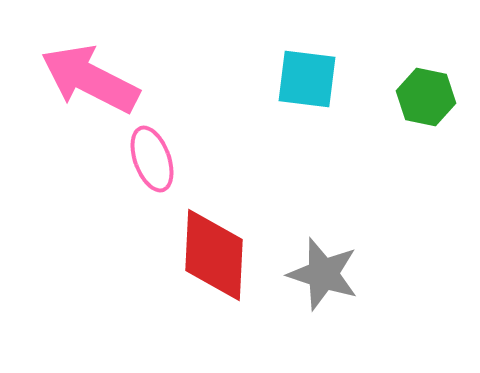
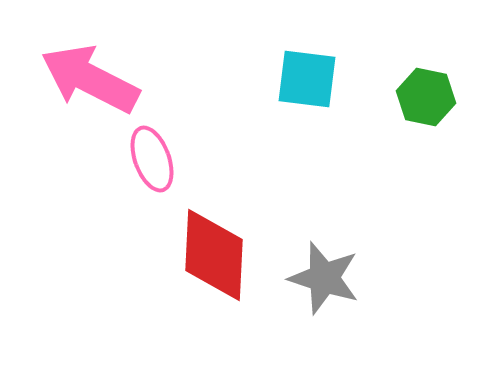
gray star: moved 1 px right, 4 px down
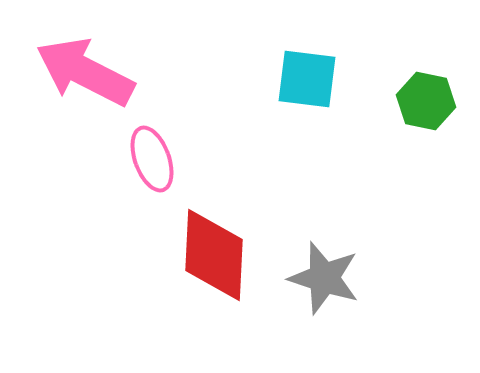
pink arrow: moved 5 px left, 7 px up
green hexagon: moved 4 px down
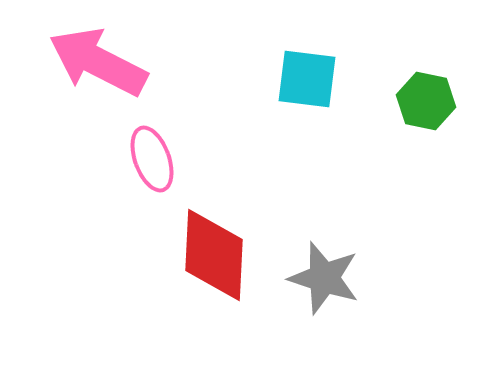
pink arrow: moved 13 px right, 10 px up
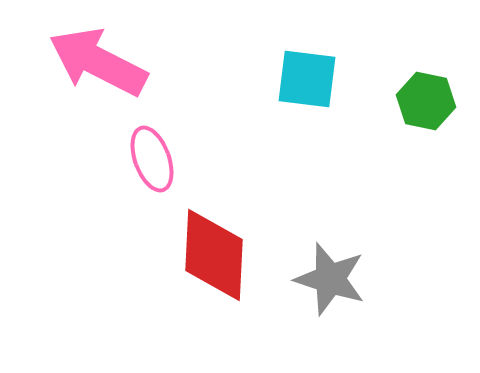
gray star: moved 6 px right, 1 px down
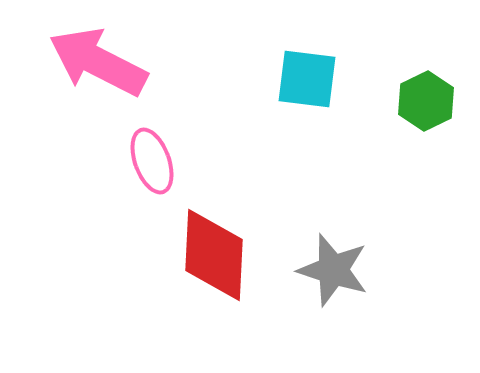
green hexagon: rotated 22 degrees clockwise
pink ellipse: moved 2 px down
gray star: moved 3 px right, 9 px up
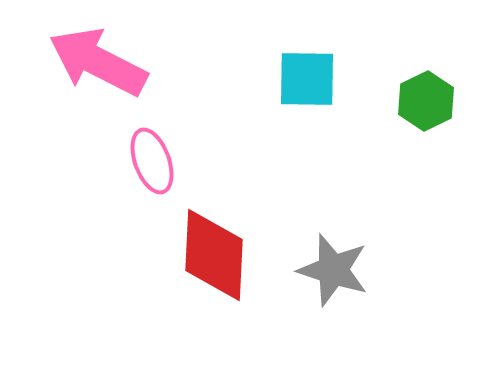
cyan square: rotated 6 degrees counterclockwise
